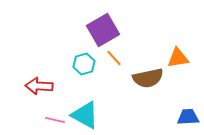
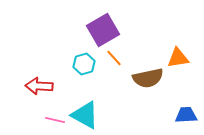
blue trapezoid: moved 2 px left, 2 px up
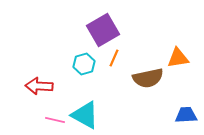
orange line: rotated 66 degrees clockwise
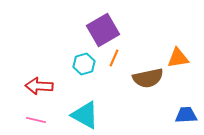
pink line: moved 19 px left
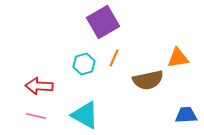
purple square: moved 8 px up
brown semicircle: moved 2 px down
pink line: moved 4 px up
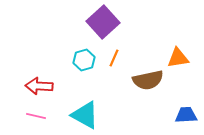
purple square: rotated 12 degrees counterclockwise
cyan hexagon: moved 4 px up
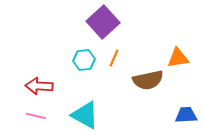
cyan hexagon: rotated 10 degrees clockwise
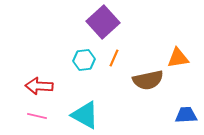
pink line: moved 1 px right
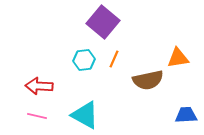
purple square: rotated 8 degrees counterclockwise
orange line: moved 1 px down
